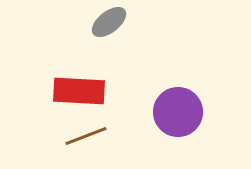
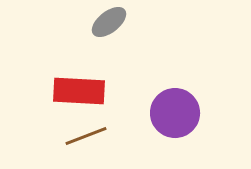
purple circle: moved 3 px left, 1 px down
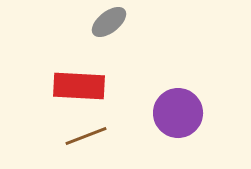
red rectangle: moved 5 px up
purple circle: moved 3 px right
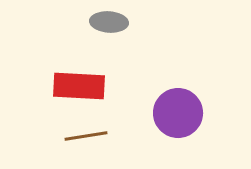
gray ellipse: rotated 42 degrees clockwise
brown line: rotated 12 degrees clockwise
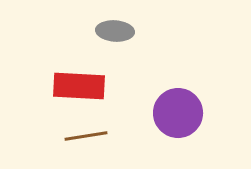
gray ellipse: moved 6 px right, 9 px down
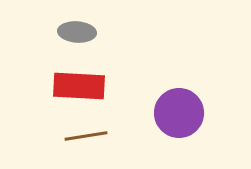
gray ellipse: moved 38 px left, 1 px down
purple circle: moved 1 px right
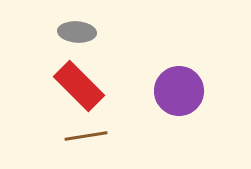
red rectangle: rotated 42 degrees clockwise
purple circle: moved 22 px up
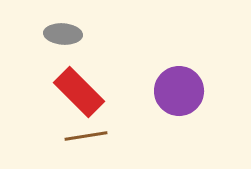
gray ellipse: moved 14 px left, 2 px down
red rectangle: moved 6 px down
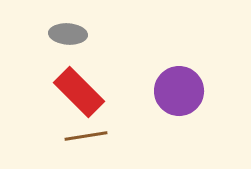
gray ellipse: moved 5 px right
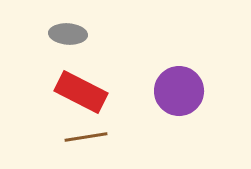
red rectangle: moved 2 px right; rotated 18 degrees counterclockwise
brown line: moved 1 px down
